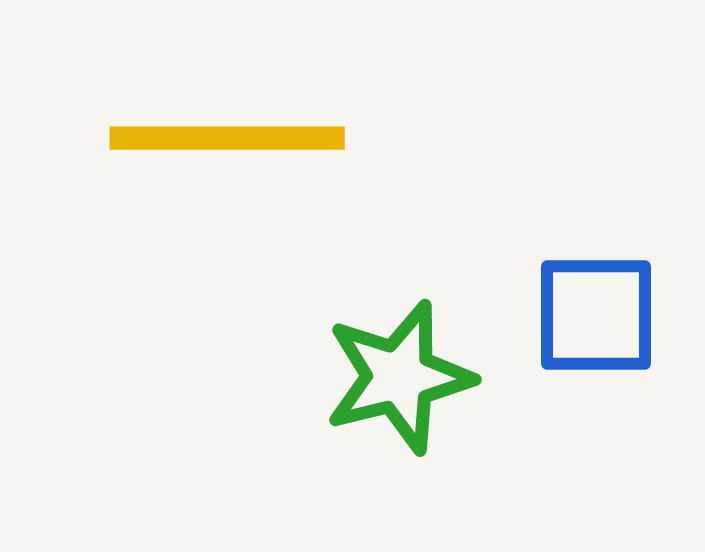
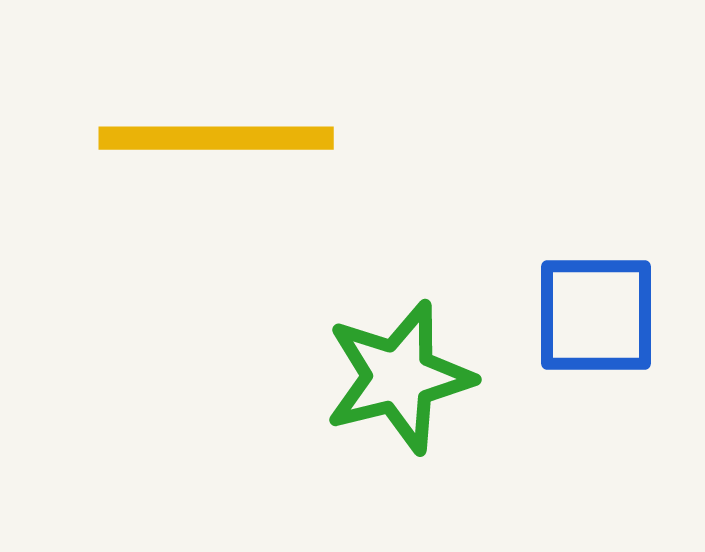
yellow line: moved 11 px left
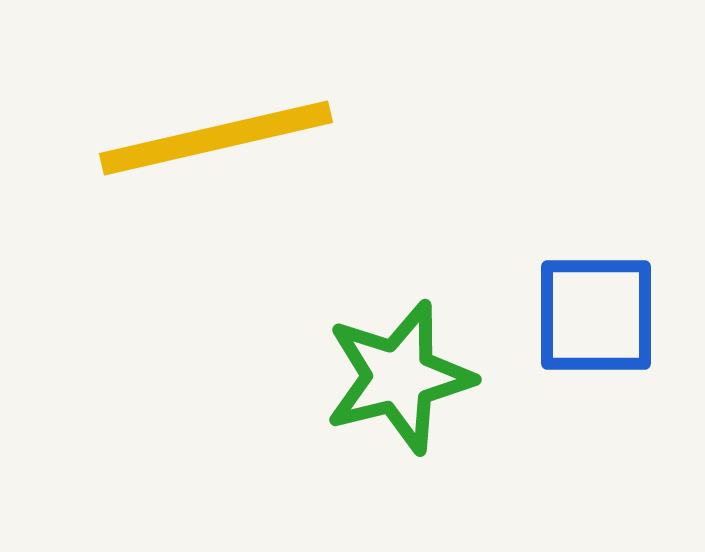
yellow line: rotated 13 degrees counterclockwise
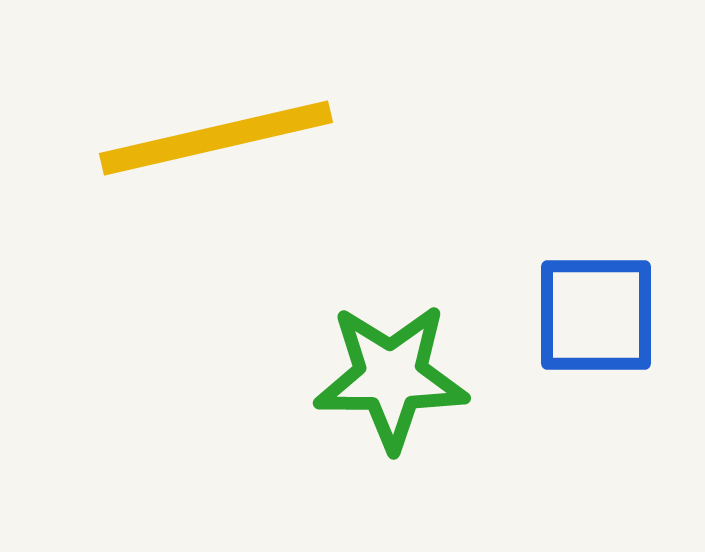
green star: moved 8 px left; rotated 14 degrees clockwise
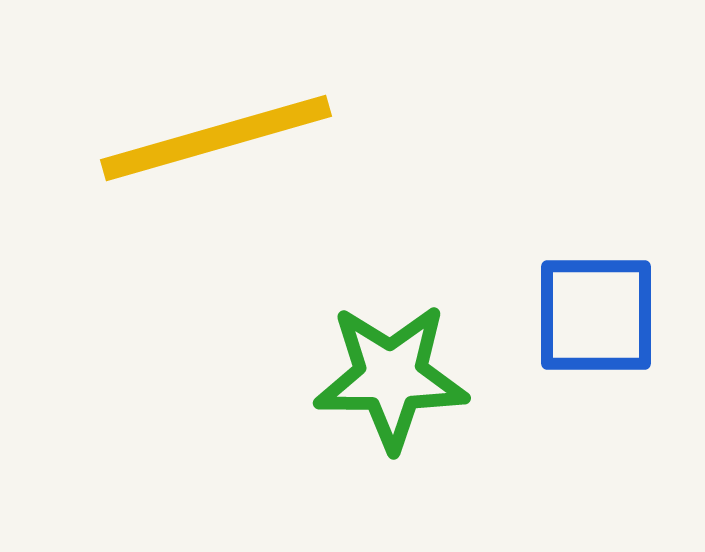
yellow line: rotated 3 degrees counterclockwise
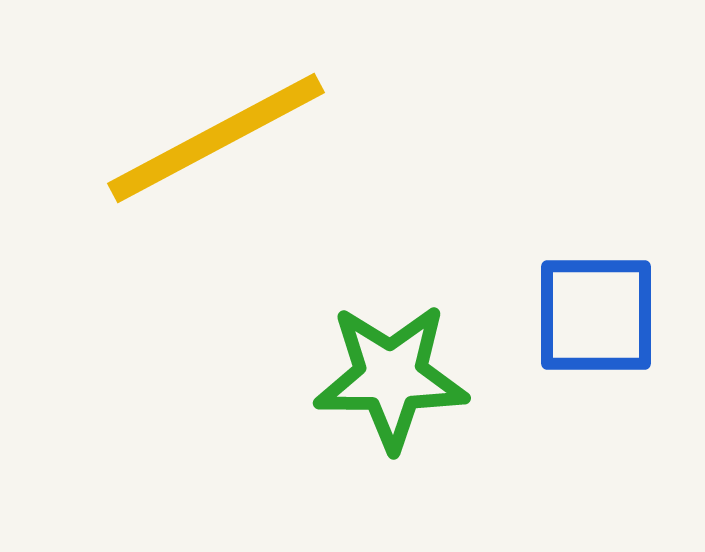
yellow line: rotated 12 degrees counterclockwise
